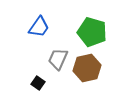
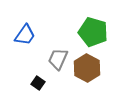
blue trapezoid: moved 14 px left, 8 px down
green pentagon: moved 1 px right
brown hexagon: rotated 20 degrees counterclockwise
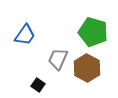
black square: moved 2 px down
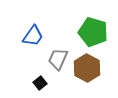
blue trapezoid: moved 8 px right, 1 px down
black square: moved 2 px right, 2 px up; rotated 16 degrees clockwise
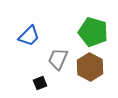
blue trapezoid: moved 4 px left; rotated 10 degrees clockwise
brown hexagon: moved 3 px right, 1 px up
black square: rotated 16 degrees clockwise
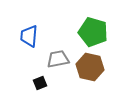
blue trapezoid: rotated 140 degrees clockwise
gray trapezoid: rotated 55 degrees clockwise
brown hexagon: rotated 16 degrees counterclockwise
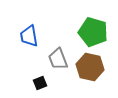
blue trapezoid: rotated 15 degrees counterclockwise
gray trapezoid: rotated 100 degrees counterclockwise
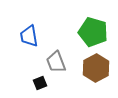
gray trapezoid: moved 2 px left, 3 px down
brown hexagon: moved 6 px right, 1 px down; rotated 20 degrees clockwise
